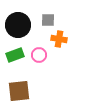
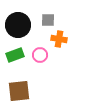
pink circle: moved 1 px right
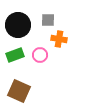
brown square: rotated 30 degrees clockwise
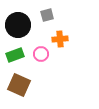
gray square: moved 1 px left, 5 px up; rotated 16 degrees counterclockwise
orange cross: moved 1 px right; rotated 14 degrees counterclockwise
pink circle: moved 1 px right, 1 px up
brown square: moved 6 px up
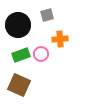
green rectangle: moved 6 px right
